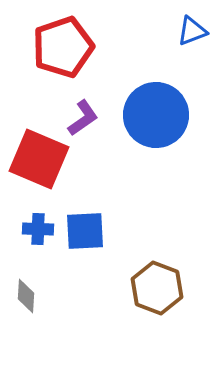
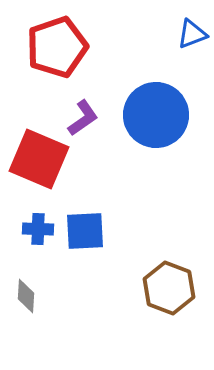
blue triangle: moved 3 px down
red pentagon: moved 6 px left
brown hexagon: moved 12 px right
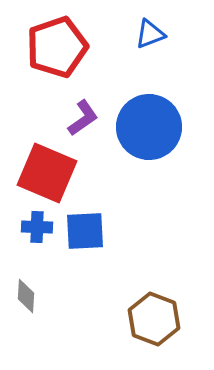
blue triangle: moved 42 px left
blue circle: moved 7 px left, 12 px down
red square: moved 8 px right, 14 px down
blue cross: moved 1 px left, 2 px up
brown hexagon: moved 15 px left, 31 px down
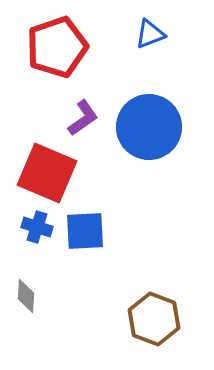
blue cross: rotated 16 degrees clockwise
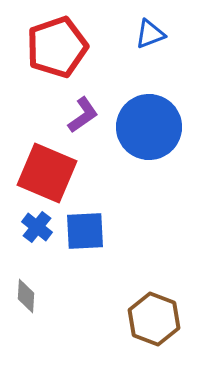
purple L-shape: moved 3 px up
blue cross: rotated 20 degrees clockwise
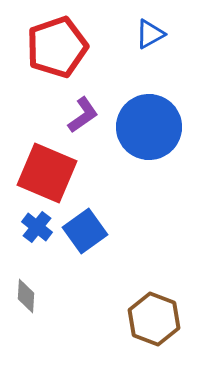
blue triangle: rotated 8 degrees counterclockwise
blue square: rotated 33 degrees counterclockwise
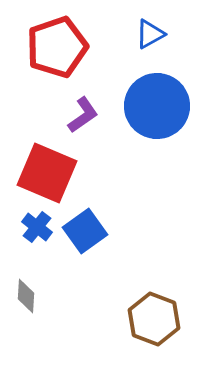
blue circle: moved 8 px right, 21 px up
